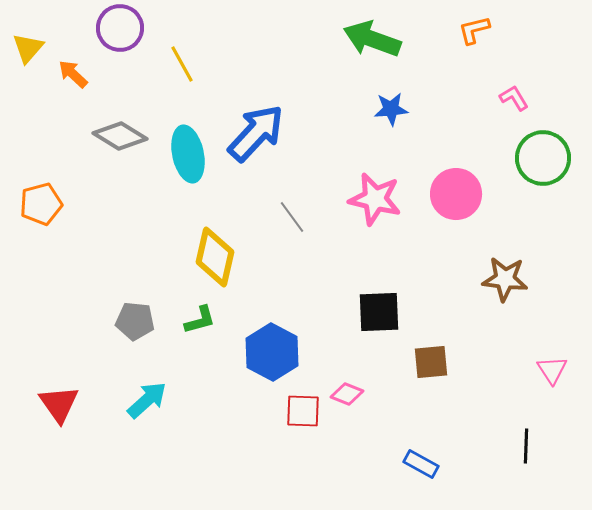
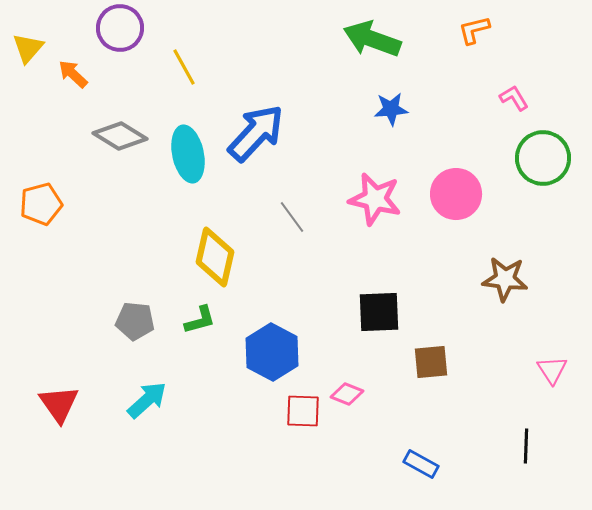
yellow line: moved 2 px right, 3 px down
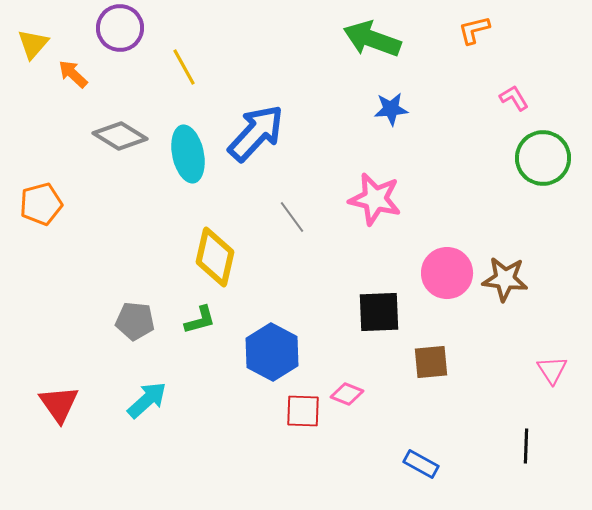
yellow triangle: moved 5 px right, 4 px up
pink circle: moved 9 px left, 79 px down
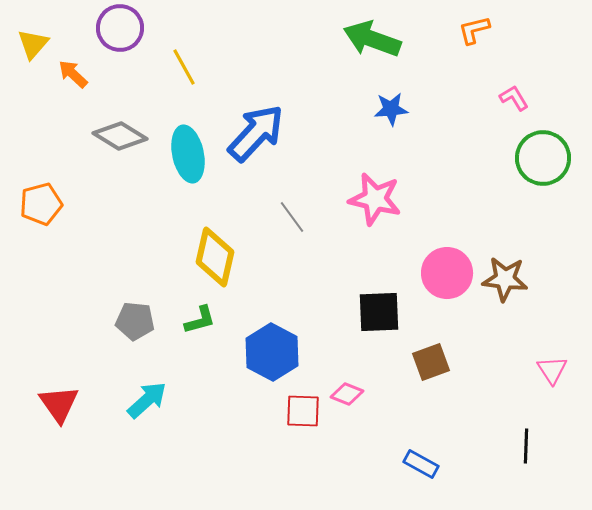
brown square: rotated 15 degrees counterclockwise
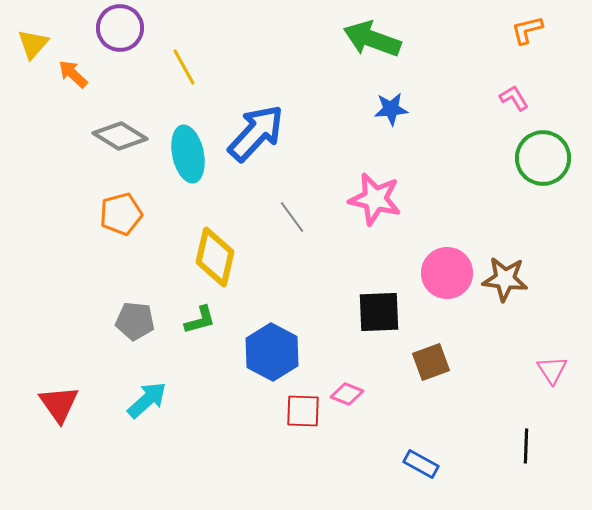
orange L-shape: moved 53 px right
orange pentagon: moved 80 px right, 10 px down
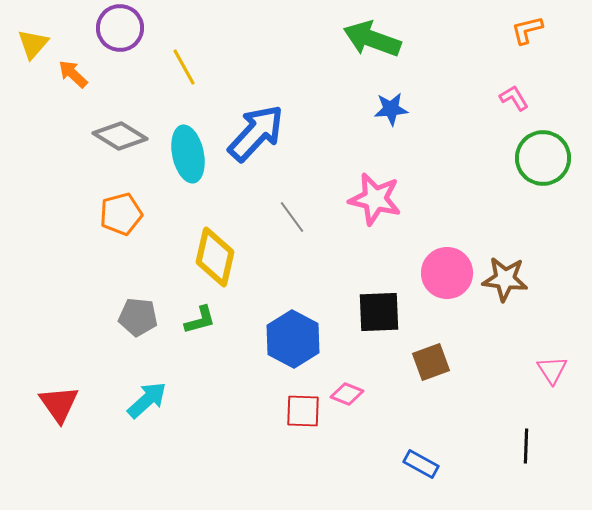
gray pentagon: moved 3 px right, 4 px up
blue hexagon: moved 21 px right, 13 px up
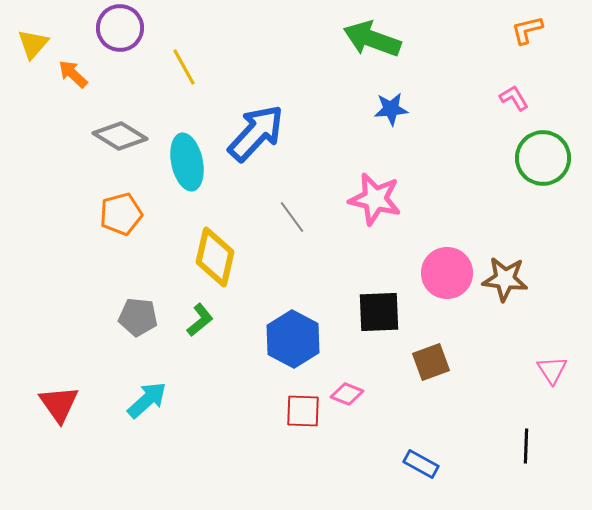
cyan ellipse: moved 1 px left, 8 px down
green L-shape: rotated 24 degrees counterclockwise
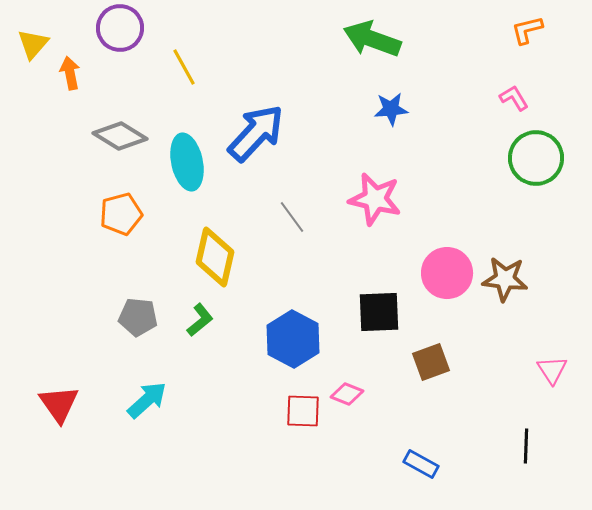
orange arrow: moved 3 px left, 1 px up; rotated 36 degrees clockwise
green circle: moved 7 px left
